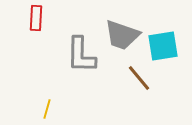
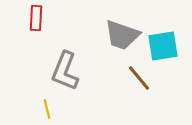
gray L-shape: moved 16 px left, 16 px down; rotated 21 degrees clockwise
yellow line: rotated 30 degrees counterclockwise
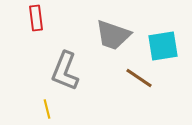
red rectangle: rotated 10 degrees counterclockwise
gray trapezoid: moved 9 px left
brown line: rotated 16 degrees counterclockwise
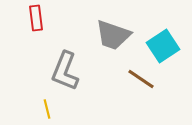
cyan square: rotated 24 degrees counterclockwise
brown line: moved 2 px right, 1 px down
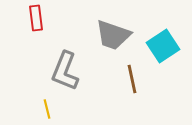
brown line: moved 9 px left; rotated 44 degrees clockwise
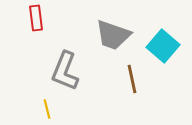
cyan square: rotated 16 degrees counterclockwise
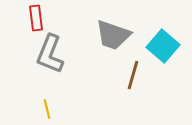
gray L-shape: moved 15 px left, 17 px up
brown line: moved 1 px right, 4 px up; rotated 28 degrees clockwise
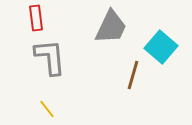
gray trapezoid: moved 2 px left, 8 px up; rotated 84 degrees counterclockwise
cyan square: moved 2 px left, 1 px down
gray L-shape: moved 3 px down; rotated 153 degrees clockwise
yellow line: rotated 24 degrees counterclockwise
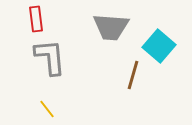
red rectangle: moved 1 px down
gray trapezoid: rotated 69 degrees clockwise
cyan square: moved 2 px left, 1 px up
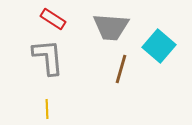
red rectangle: moved 17 px right; rotated 50 degrees counterclockwise
gray L-shape: moved 2 px left
brown line: moved 12 px left, 6 px up
yellow line: rotated 36 degrees clockwise
